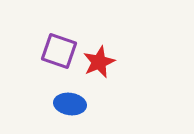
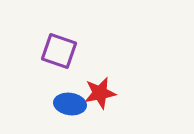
red star: moved 1 px right, 31 px down; rotated 12 degrees clockwise
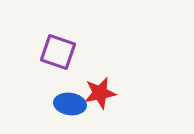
purple square: moved 1 px left, 1 px down
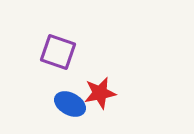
blue ellipse: rotated 20 degrees clockwise
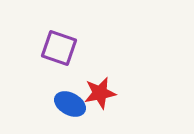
purple square: moved 1 px right, 4 px up
